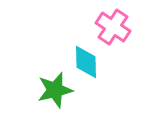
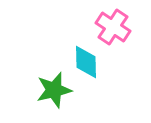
green star: moved 1 px left
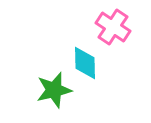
cyan diamond: moved 1 px left, 1 px down
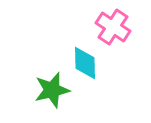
green star: moved 2 px left
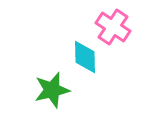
cyan diamond: moved 6 px up
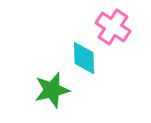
cyan diamond: moved 1 px left, 1 px down
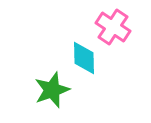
green star: rotated 6 degrees counterclockwise
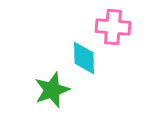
pink cross: rotated 28 degrees counterclockwise
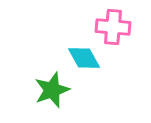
cyan diamond: rotated 28 degrees counterclockwise
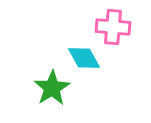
green star: moved 2 px up; rotated 12 degrees counterclockwise
